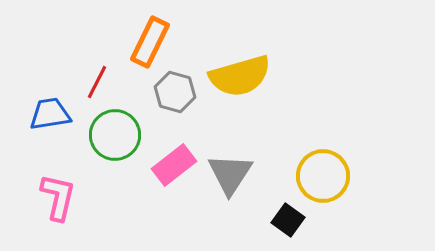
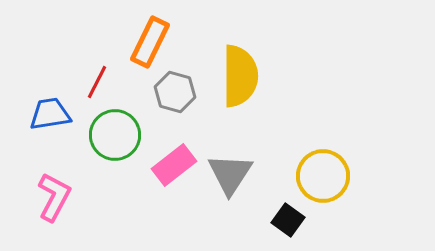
yellow semicircle: rotated 74 degrees counterclockwise
pink L-shape: moved 4 px left; rotated 15 degrees clockwise
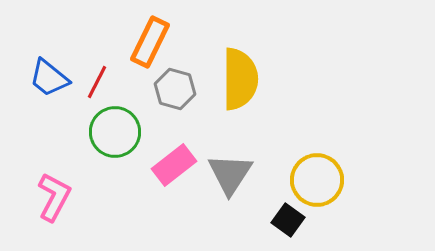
yellow semicircle: moved 3 px down
gray hexagon: moved 3 px up
blue trapezoid: moved 1 px left, 36 px up; rotated 132 degrees counterclockwise
green circle: moved 3 px up
yellow circle: moved 6 px left, 4 px down
